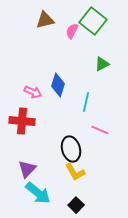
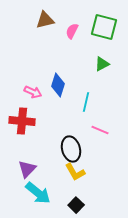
green square: moved 11 px right, 6 px down; rotated 24 degrees counterclockwise
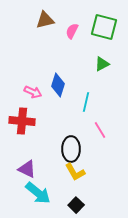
pink line: rotated 36 degrees clockwise
black ellipse: rotated 15 degrees clockwise
purple triangle: rotated 48 degrees counterclockwise
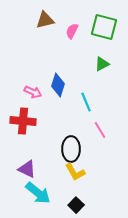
cyan line: rotated 36 degrees counterclockwise
red cross: moved 1 px right
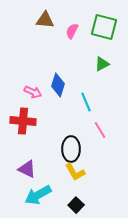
brown triangle: rotated 18 degrees clockwise
cyan arrow: moved 2 px down; rotated 112 degrees clockwise
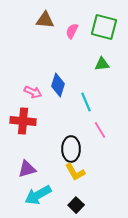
green triangle: rotated 21 degrees clockwise
purple triangle: rotated 42 degrees counterclockwise
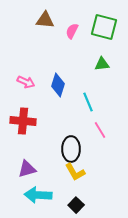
pink arrow: moved 7 px left, 10 px up
cyan line: moved 2 px right
cyan arrow: rotated 32 degrees clockwise
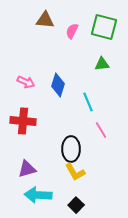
pink line: moved 1 px right
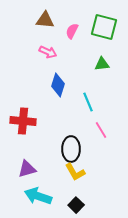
pink arrow: moved 22 px right, 30 px up
cyan arrow: moved 1 px down; rotated 16 degrees clockwise
